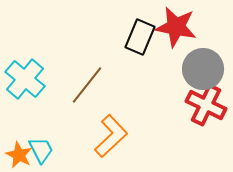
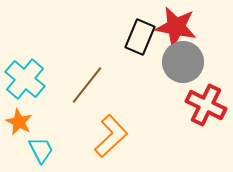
gray circle: moved 20 px left, 7 px up
orange star: moved 33 px up
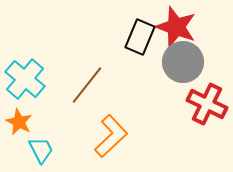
red star: rotated 9 degrees clockwise
red cross: moved 1 px right, 1 px up
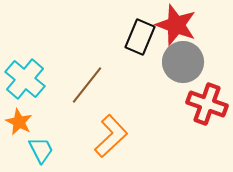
red star: moved 2 px up
red cross: rotated 6 degrees counterclockwise
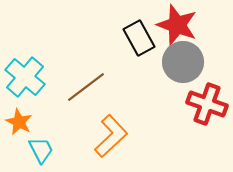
red star: moved 1 px right
black rectangle: moved 1 px left, 1 px down; rotated 52 degrees counterclockwise
cyan cross: moved 2 px up
brown line: moved 1 px left, 2 px down; rotated 15 degrees clockwise
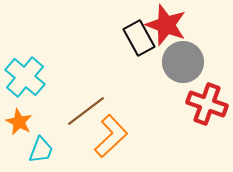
red star: moved 11 px left
brown line: moved 24 px down
cyan trapezoid: rotated 48 degrees clockwise
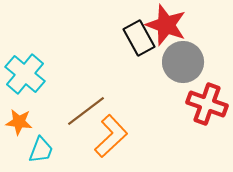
cyan cross: moved 3 px up
orange star: rotated 20 degrees counterclockwise
